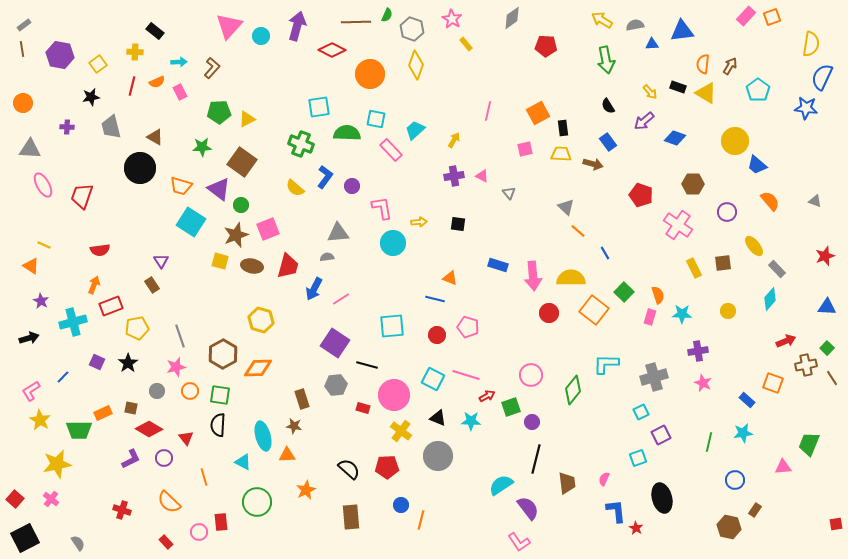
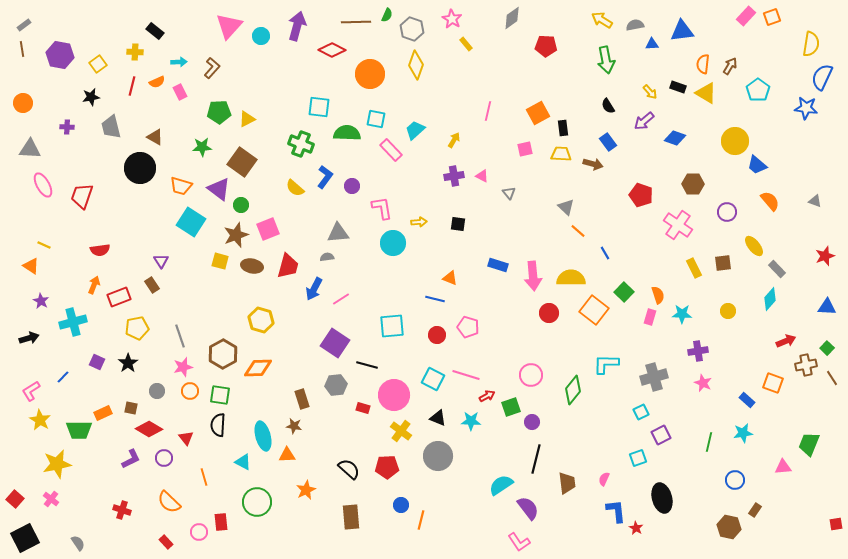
cyan square at (319, 107): rotated 15 degrees clockwise
red rectangle at (111, 306): moved 8 px right, 9 px up
pink star at (176, 367): moved 7 px right
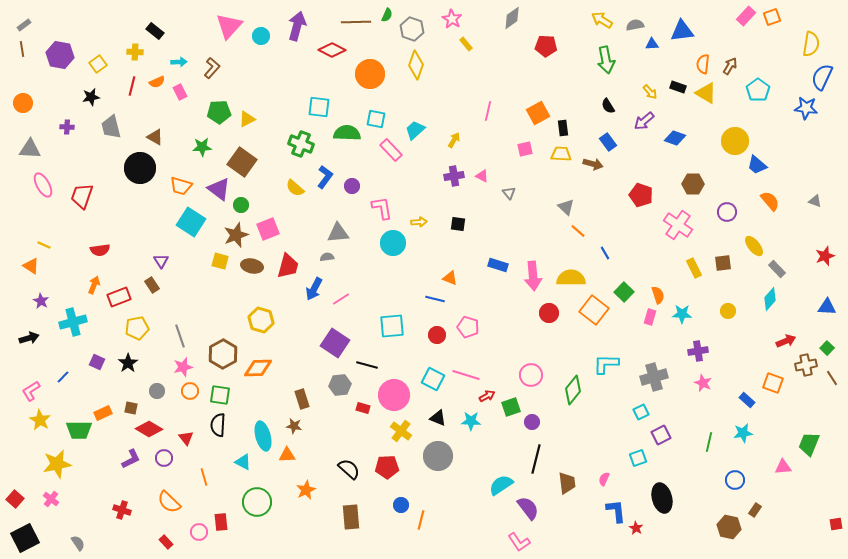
gray hexagon at (336, 385): moved 4 px right
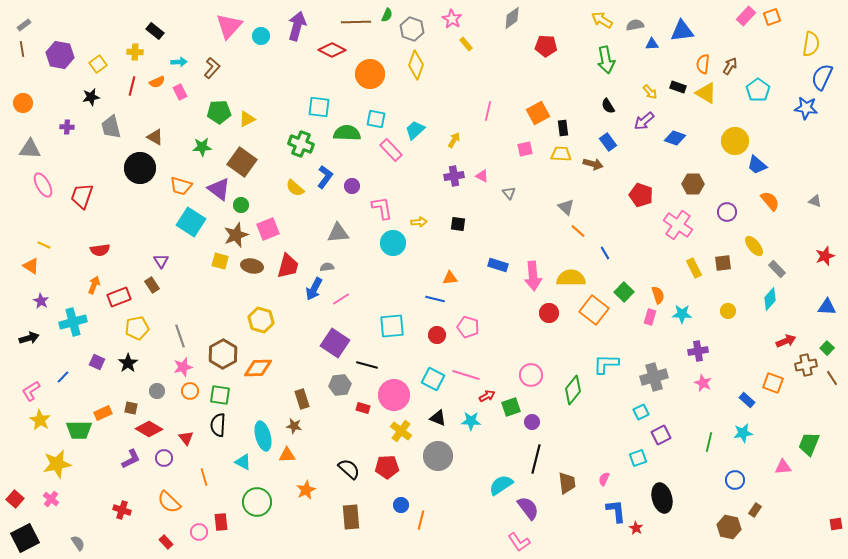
gray semicircle at (327, 257): moved 10 px down
orange triangle at (450, 278): rotated 28 degrees counterclockwise
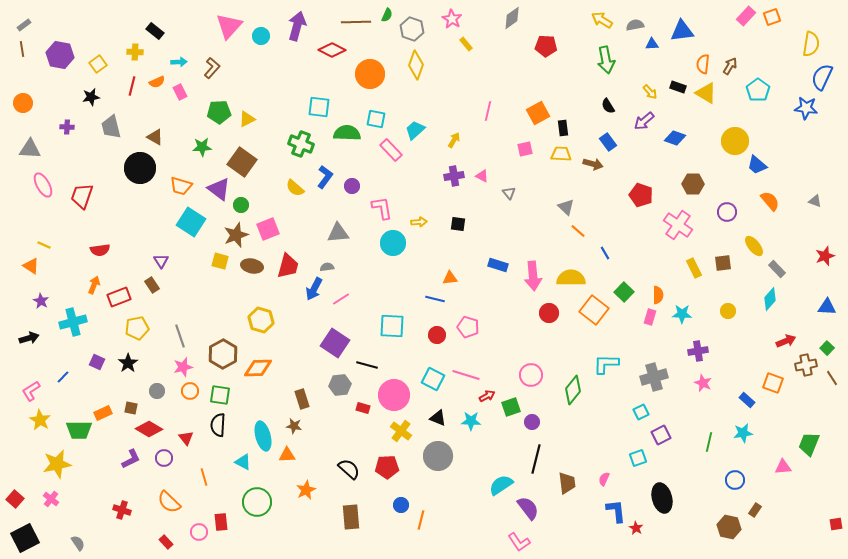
orange semicircle at (658, 295): rotated 18 degrees clockwise
cyan square at (392, 326): rotated 8 degrees clockwise
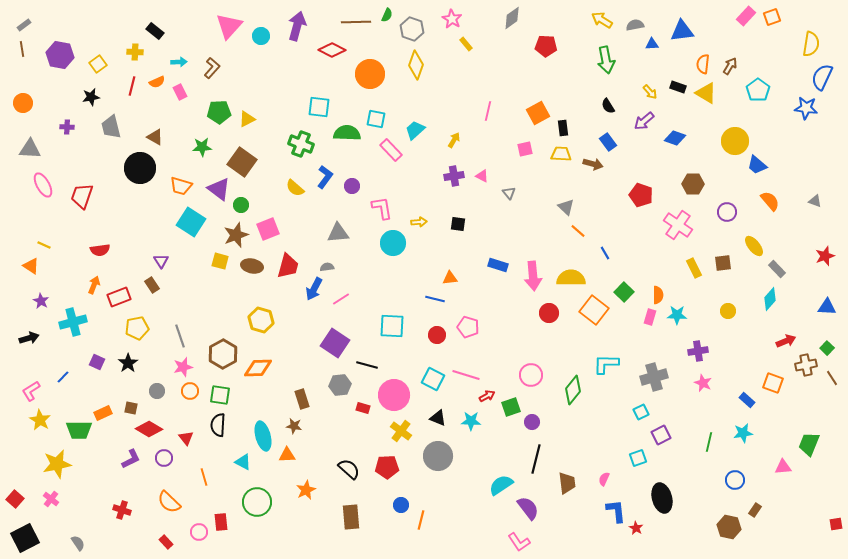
cyan star at (682, 314): moved 5 px left, 1 px down
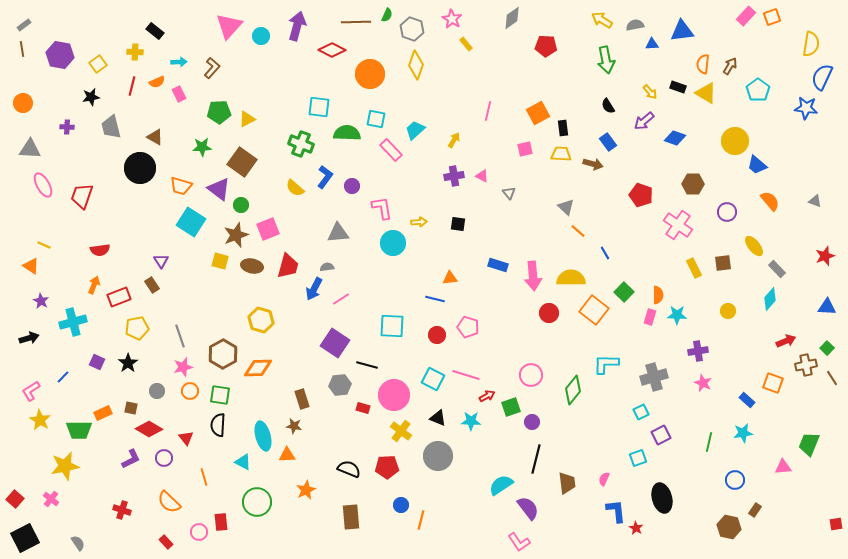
pink rectangle at (180, 92): moved 1 px left, 2 px down
yellow star at (57, 464): moved 8 px right, 2 px down
black semicircle at (349, 469): rotated 20 degrees counterclockwise
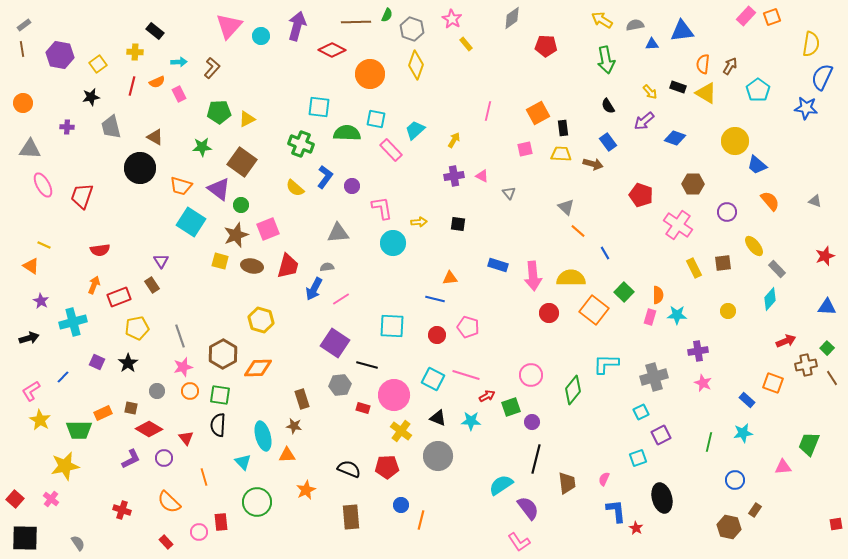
cyan triangle at (243, 462): rotated 18 degrees clockwise
black square at (25, 538): rotated 28 degrees clockwise
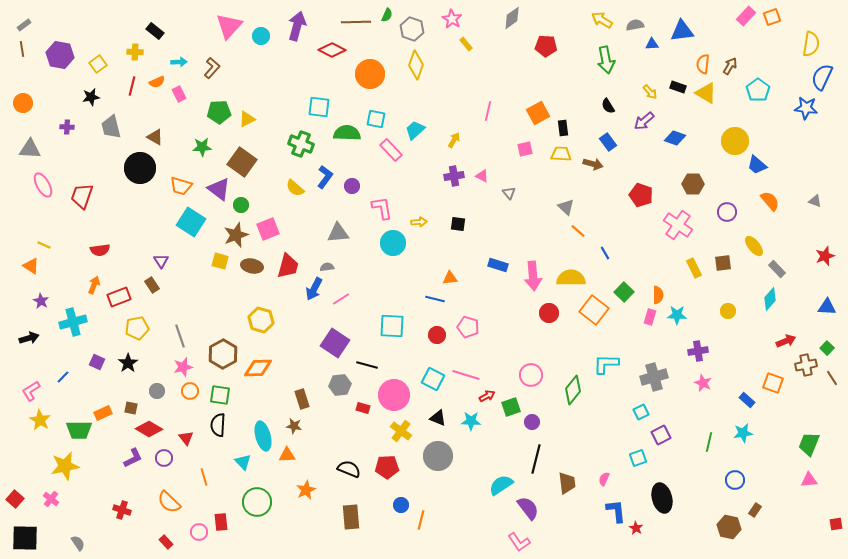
purple L-shape at (131, 459): moved 2 px right, 1 px up
pink triangle at (783, 467): moved 26 px right, 13 px down
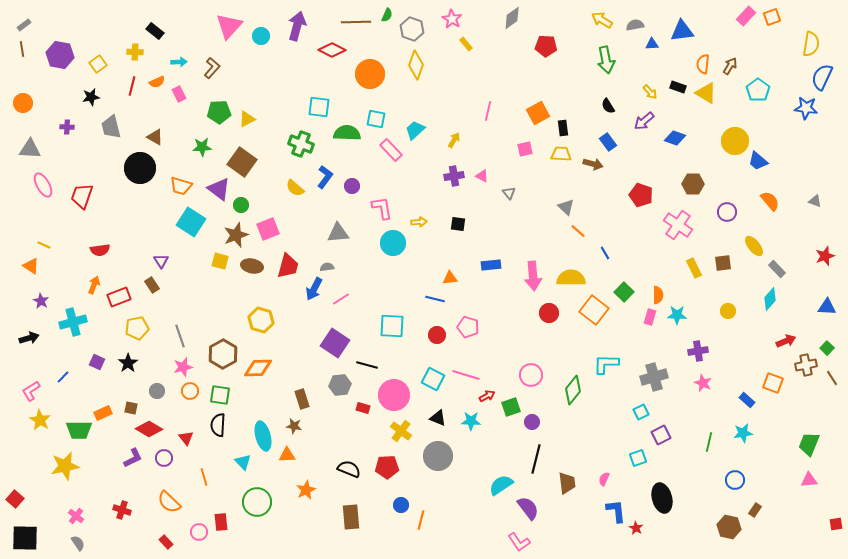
blue trapezoid at (757, 165): moved 1 px right, 4 px up
blue rectangle at (498, 265): moved 7 px left; rotated 24 degrees counterclockwise
pink cross at (51, 499): moved 25 px right, 17 px down
